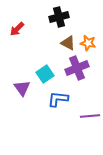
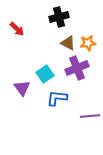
red arrow: rotated 91 degrees counterclockwise
orange star: rotated 21 degrees counterclockwise
blue L-shape: moved 1 px left, 1 px up
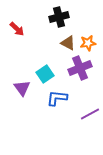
purple cross: moved 3 px right
purple line: moved 2 px up; rotated 24 degrees counterclockwise
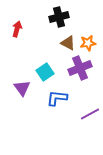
red arrow: rotated 119 degrees counterclockwise
cyan square: moved 2 px up
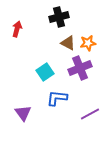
purple triangle: moved 1 px right, 25 px down
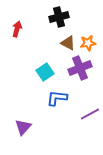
purple triangle: moved 14 px down; rotated 18 degrees clockwise
